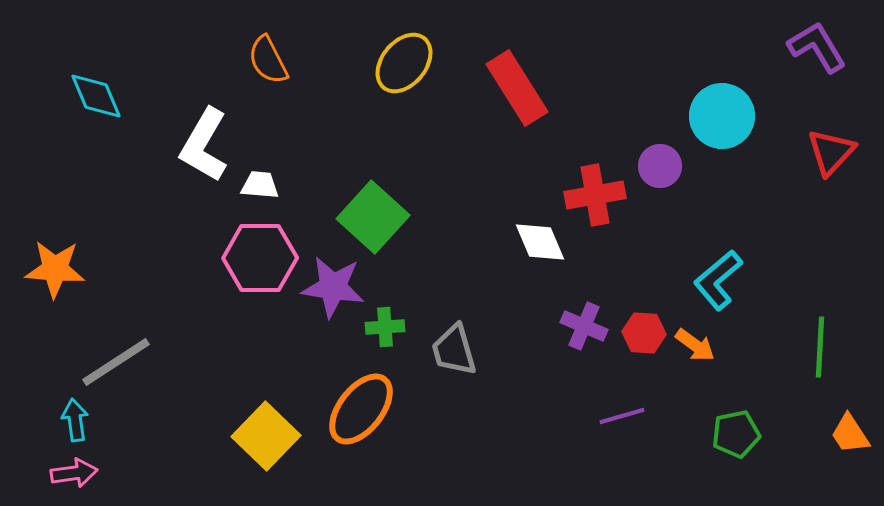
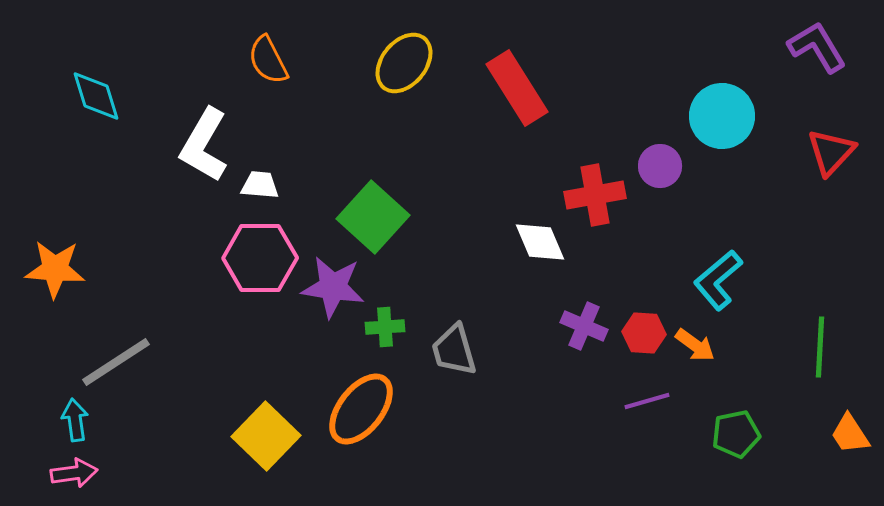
cyan diamond: rotated 6 degrees clockwise
purple line: moved 25 px right, 15 px up
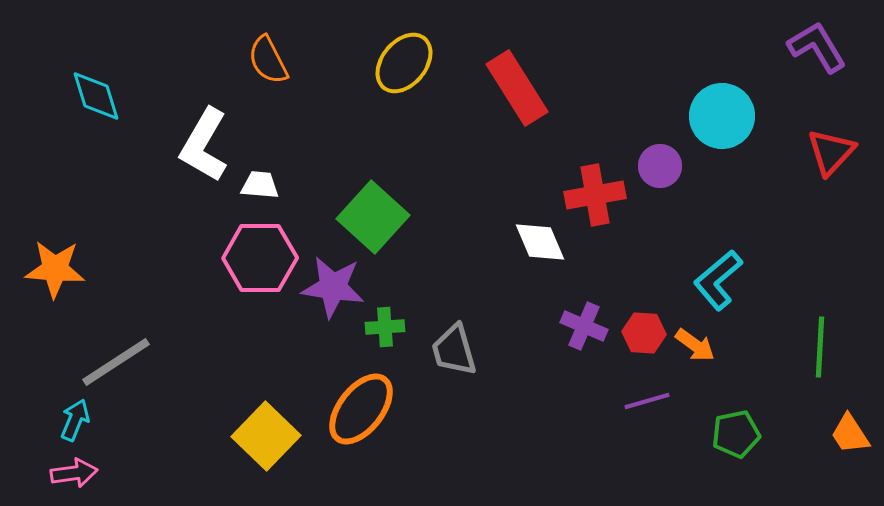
cyan arrow: rotated 30 degrees clockwise
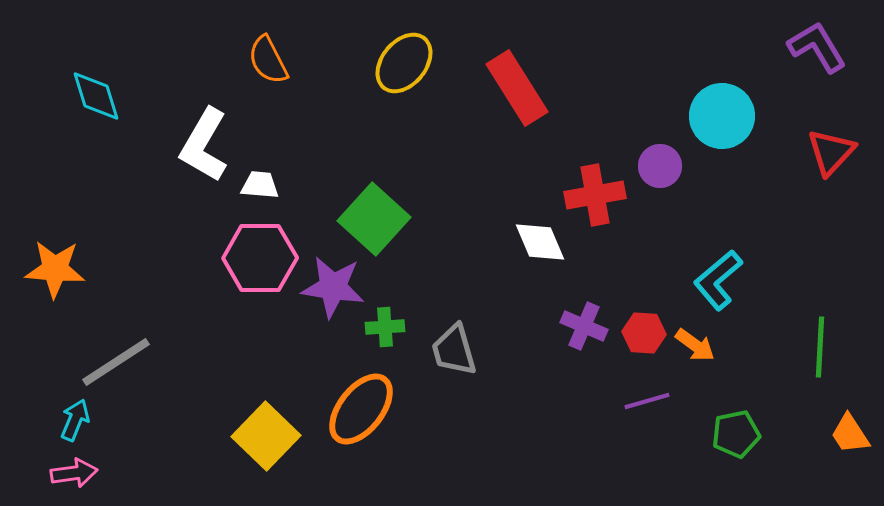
green square: moved 1 px right, 2 px down
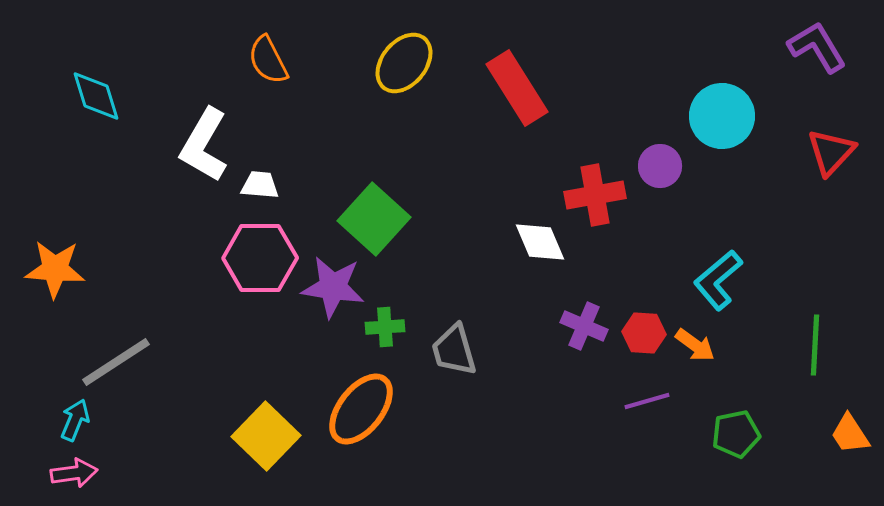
green line: moved 5 px left, 2 px up
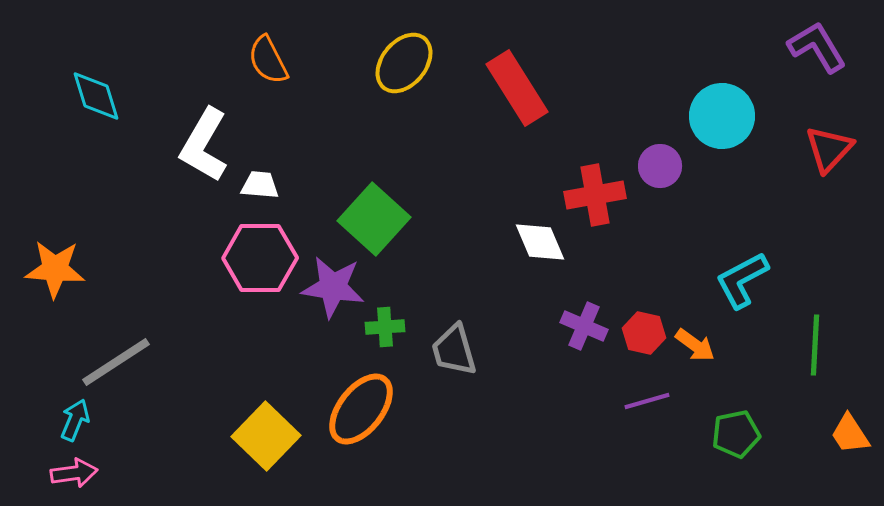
red triangle: moved 2 px left, 3 px up
cyan L-shape: moved 24 px right; rotated 12 degrees clockwise
red hexagon: rotated 9 degrees clockwise
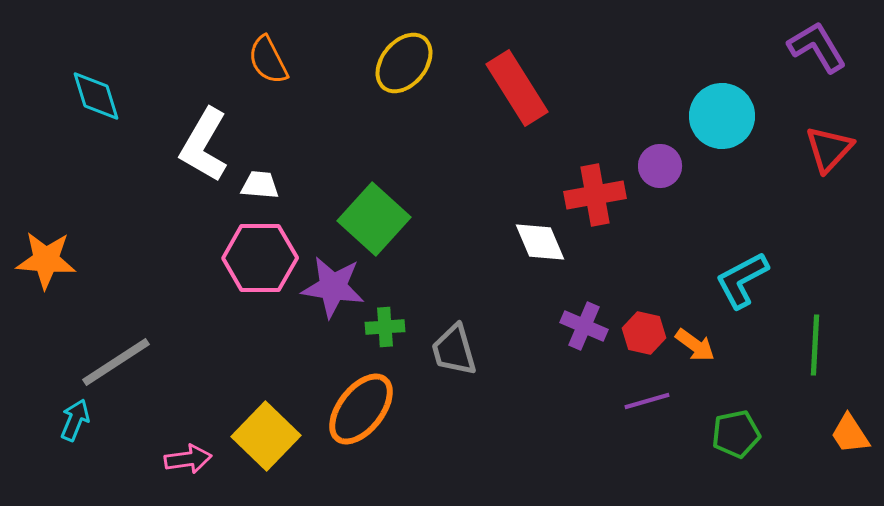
orange star: moved 9 px left, 9 px up
pink arrow: moved 114 px right, 14 px up
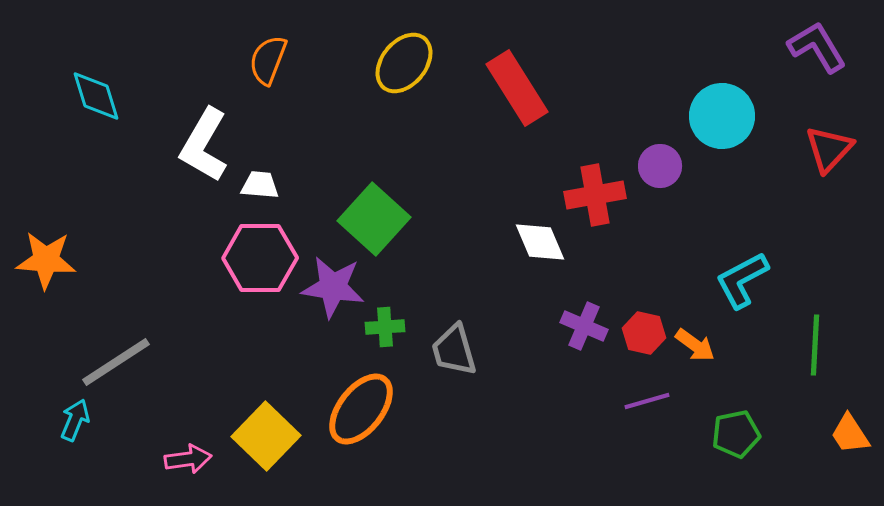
orange semicircle: rotated 48 degrees clockwise
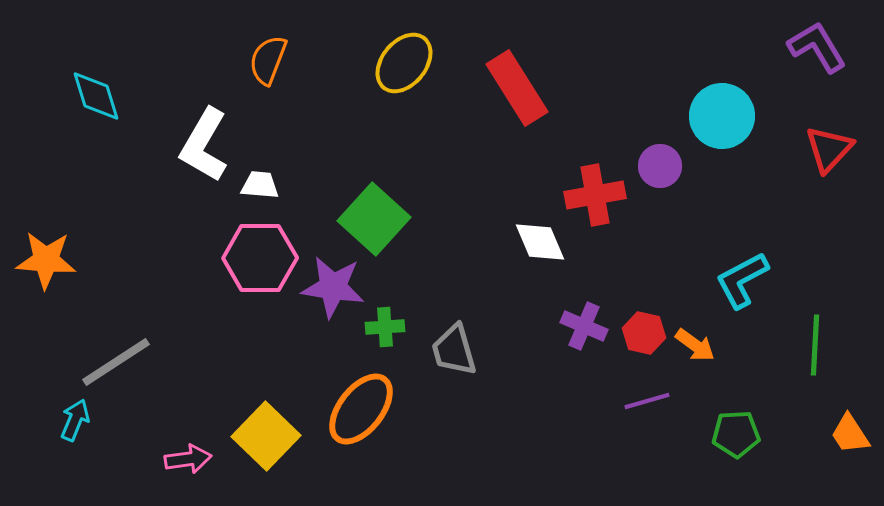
green pentagon: rotated 9 degrees clockwise
